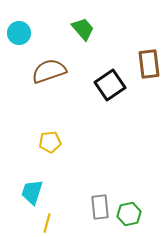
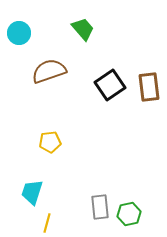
brown rectangle: moved 23 px down
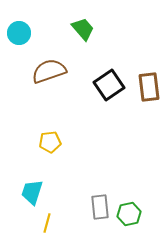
black square: moved 1 px left
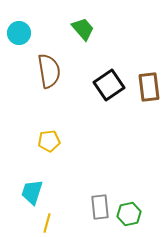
brown semicircle: rotated 100 degrees clockwise
yellow pentagon: moved 1 px left, 1 px up
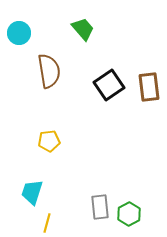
green hexagon: rotated 15 degrees counterclockwise
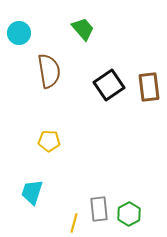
yellow pentagon: rotated 10 degrees clockwise
gray rectangle: moved 1 px left, 2 px down
yellow line: moved 27 px right
